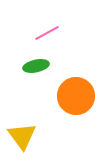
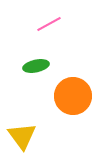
pink line: moved 2 px right, 9 px up
orange circle: moved 3 px left
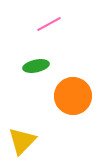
yellow triangle: moved 5 px down; rotated 20 degrees clockwise
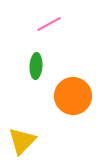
green ellipse: rotated 75 degrees counterclockwise
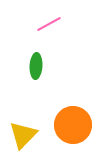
orange circle: moved 29 px down
yellow triangle: moved 1 px right, 6 px up
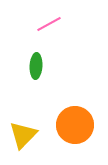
orange circle: moved 2 px right
